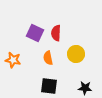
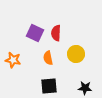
black square: rotated 12 degrees counterclockwise
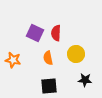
black star: moved 8 px up
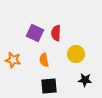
orange semicircle: moved 4 px left, 2 px down
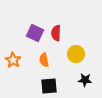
orange star: rotated 21 degrees clockwise
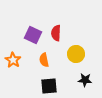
purple square: moved 2 px left, 2 px down
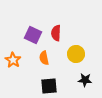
orange semicircle: moved 2 px up
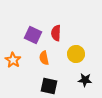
black square: rotated 18 degrees clockwise
